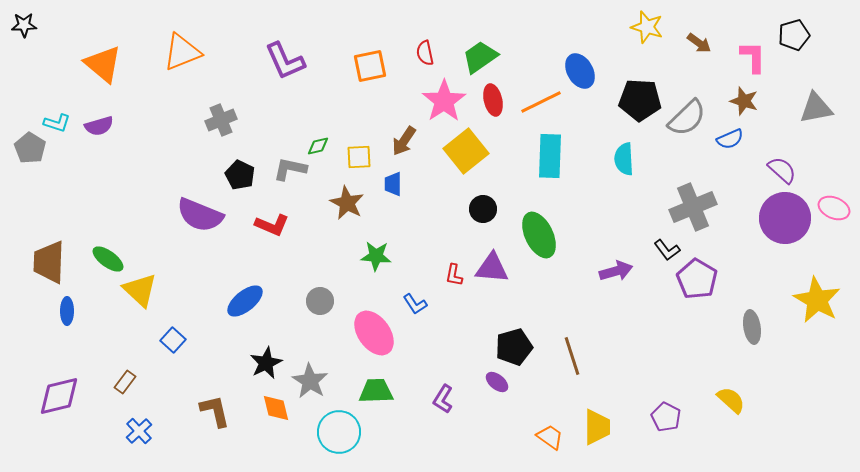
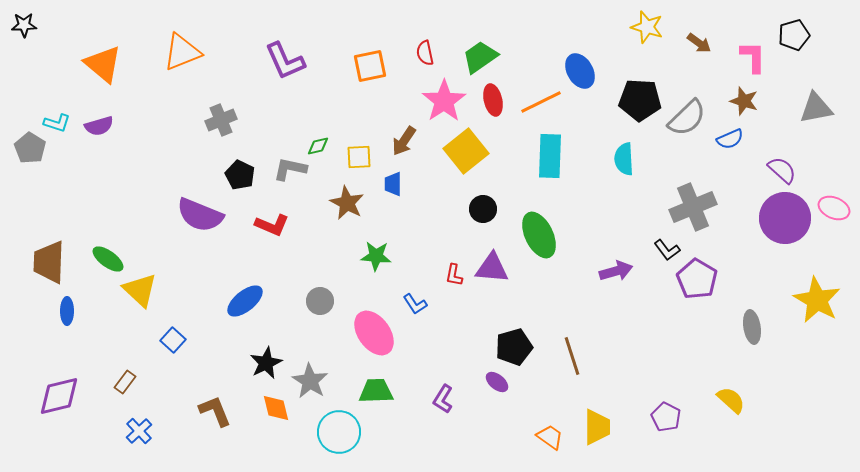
brown L-shape at (215, 411): rotated 9 degrees counterclockwise
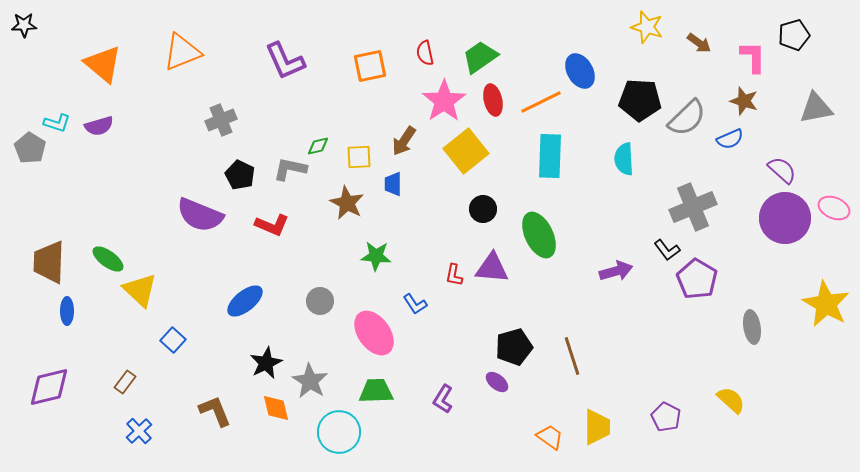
yellow star at (817, 300): moved 9 px right, 4 px down
purple diamond at (59, 396): moved 10 px left, 9 px up
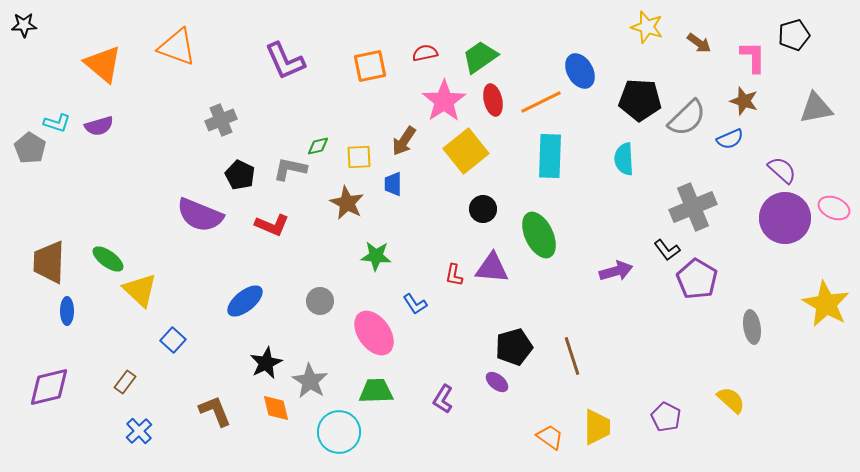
orange triangle at (182, 52): moved 5 px left, 5 px up; rotated 42 degrees clockwise
red semicircle at (425, 53): rotated 90 degrees clockwise
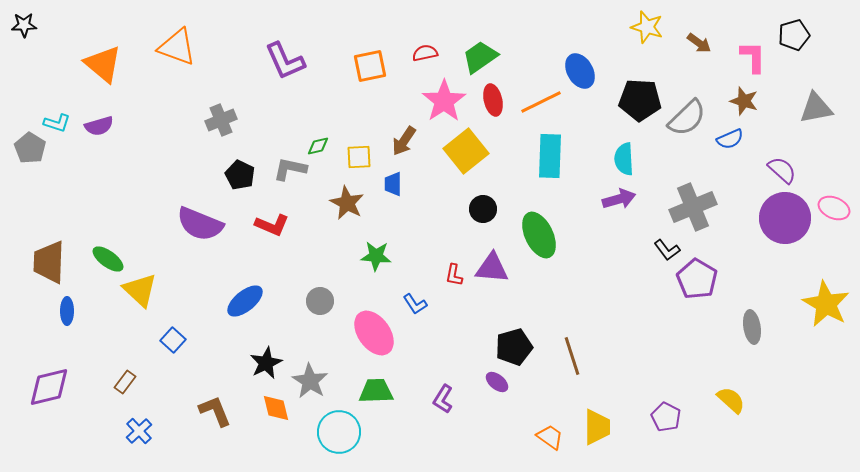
purple semicircle at (200, 215): moved 9 px down
purple arrow at (616, 271): moved 3 px right, 72 px up
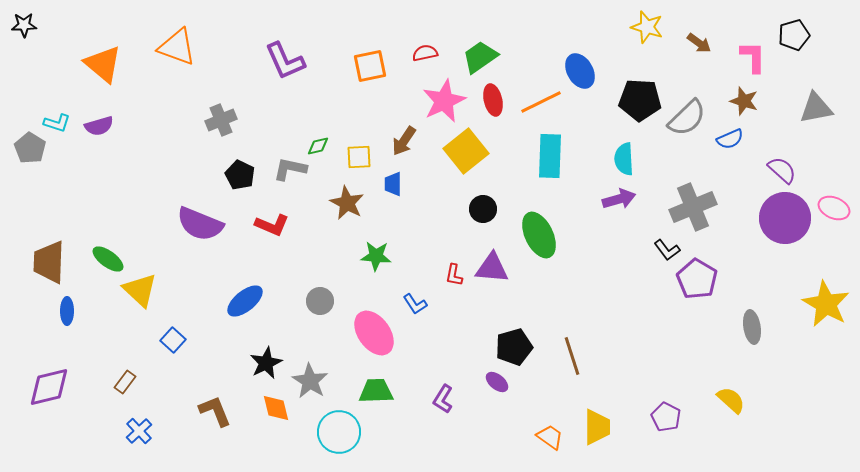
pink star at (444, 101): rotated 9 degrees clockwise
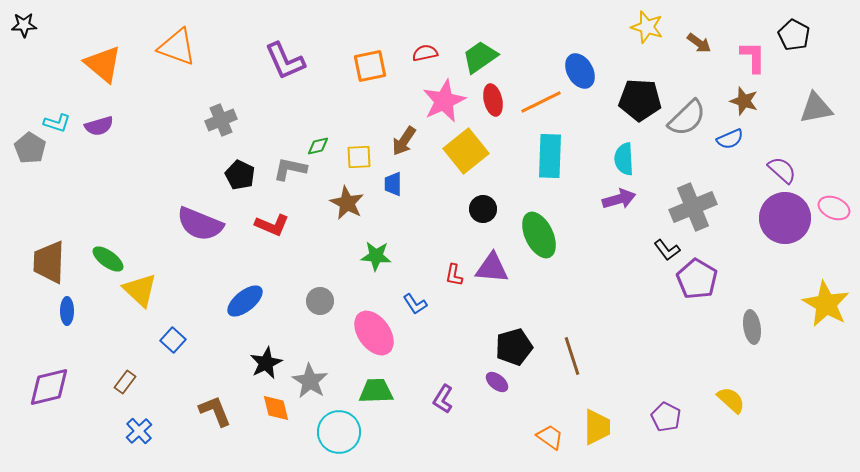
black pentagon at (794, 35): rotated 28 degrees counterclockwise
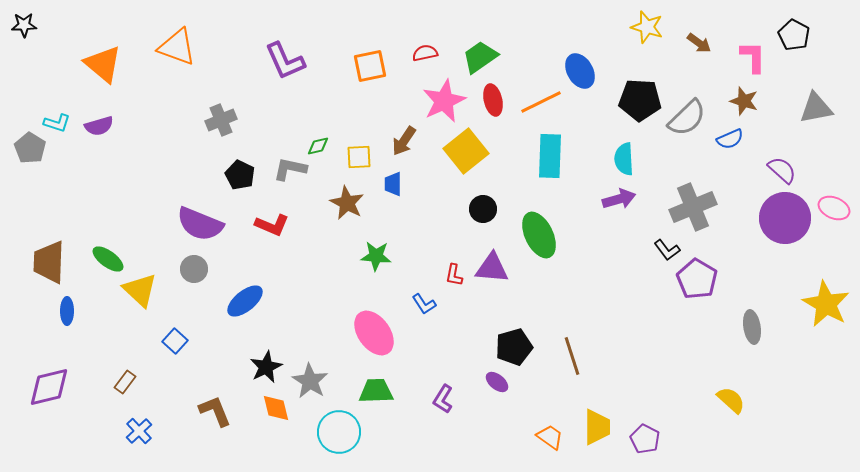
gray circle at (320, 301): moved 126 px left, 32 px up
blue L-shape at (415, 304): moved 9 px right
blue square at (173, 340): moved 2 px right, 1 px down
black star at (266, 363): moved 4 px down
purple pentagon at (666, 417): moved 21 px left, 22 px down
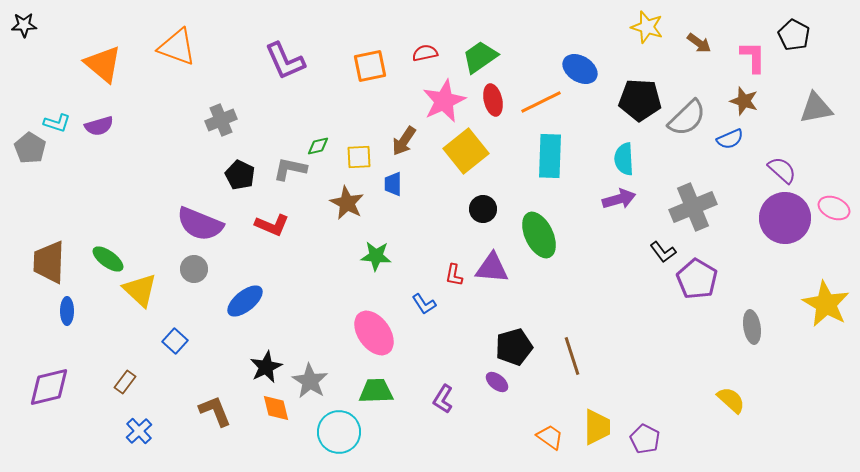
blue ellipse at (580, 71): moved 2 px up; rotated 28 degrees counterclockwise
black L-shape at (667, 250): moved 4 px left, 2 px down
